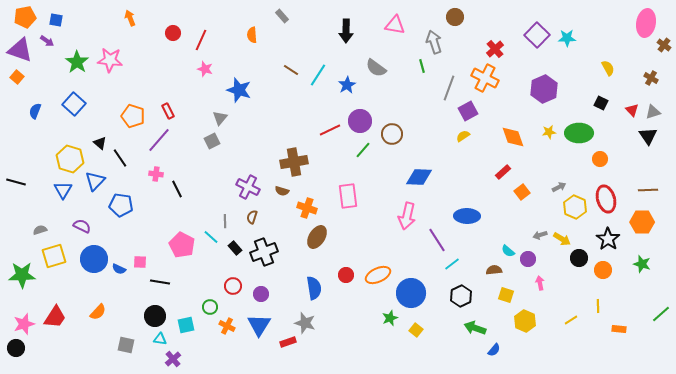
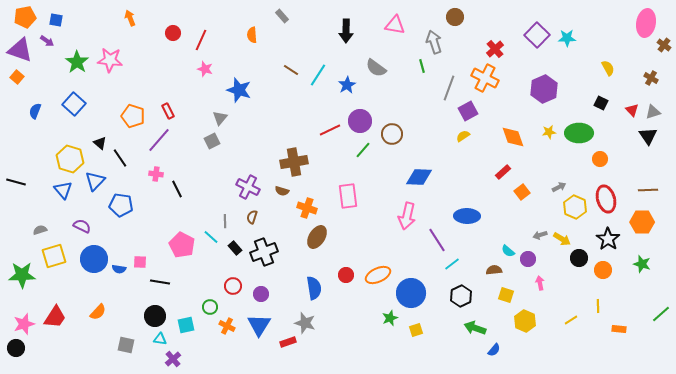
blue triangle at (63, 190): rotated 12 degrees counterclockwise
blue semicircle at (119, 269): rotated 16 degrees counterclockwise
yellow square at (416, 330): rotated 32 degrees clockwise
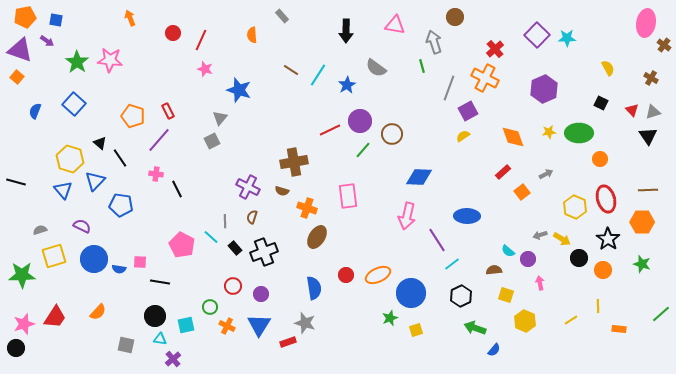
gray arrow at (559, 187): moved 13 px left, 13 px up
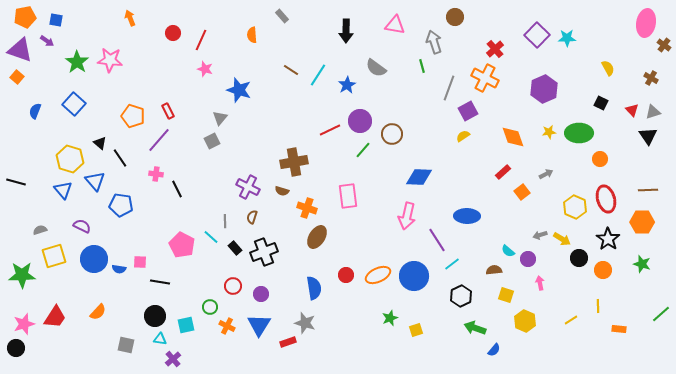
blue triangle at (95, 181): rotated 25 degrees counterclockwise
blue circle at (411, 293): moved 3 px right, 17 px up
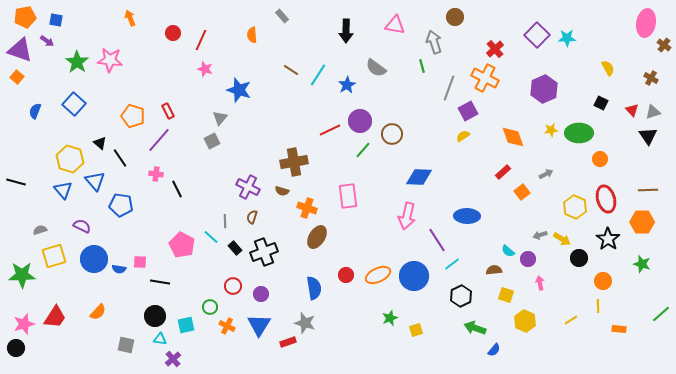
yellow star at (549, 132): moved 2 px right, 2 px up
orange circle at (603, 270): moved 11 px down
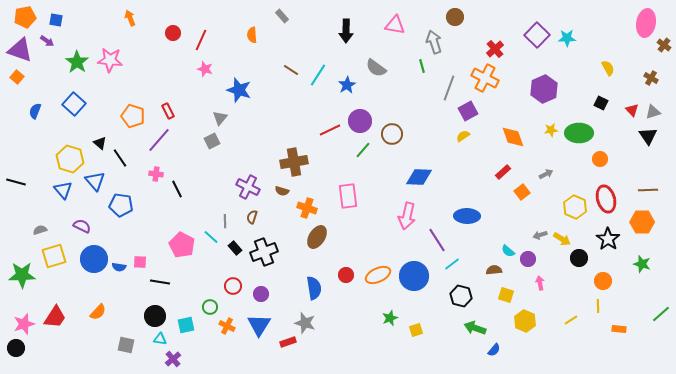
blue semicircle at (119, 269): moved 2 px up
black hexagon at (461, 296): rotated 20 degrees counterclockwise
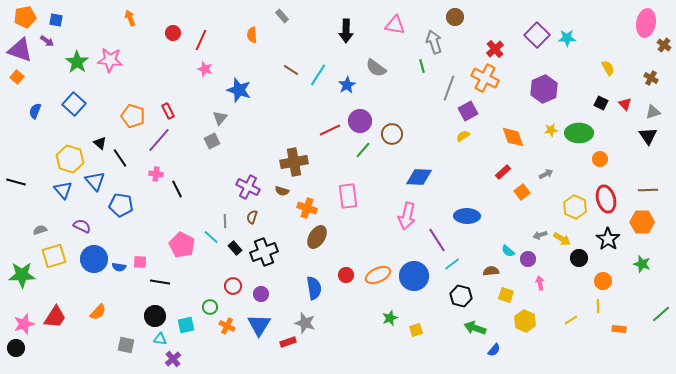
red triangle at (632, 110): moved 7 px left, 6 px up
brown semicircle at (494, 270): moved 3 px left, 1 px down
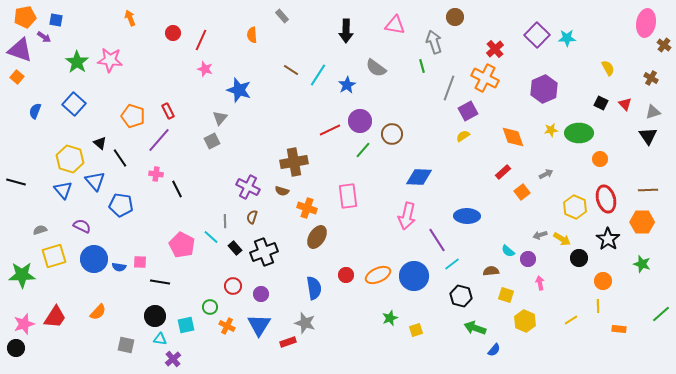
purple arrow at (47, 41): moved 3 px left, 4 px up
